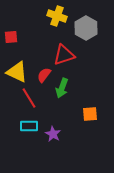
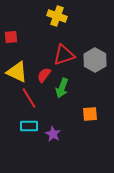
gray hexagon: moved 9 px right, 32 px down
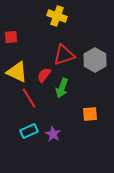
cyan rectangle: moved 5 px down; rotated 24 degrees counterclockwise
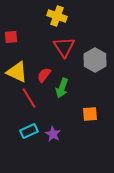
red triangle: moved 8 px up; rotated 45 degrees counterclockwise
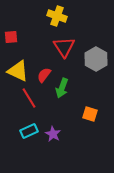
gray hexagon: moved 1 px right, 1 px up
yellow triangle: moved 1 px right, 1 px up
orange square: rotated 21 degrees clockwise
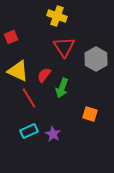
red square: rotated 16 degrees counterclockwise
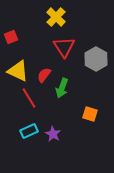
yellow cross: moved 1 px left, 1 px down; rotated 24 degrees clockwise
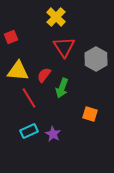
yellow triangle: rotated 20 degrees counterclockwise
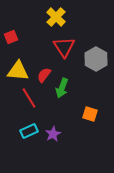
purple star: rotated 14 degrees clockwise
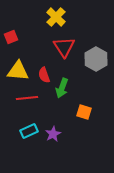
red semicircle: rotated 56 degrees counterclockwise
red line: moved 2 px left; rotated 65 degrees counterclockwise
orange square: moved 6 px left, 2 px up
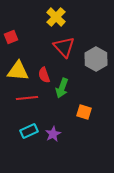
red triangle: rotated 10 degrees counterclockwise
